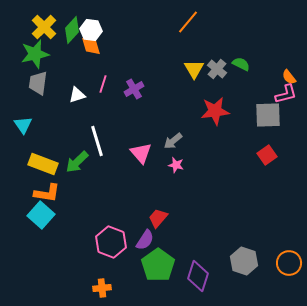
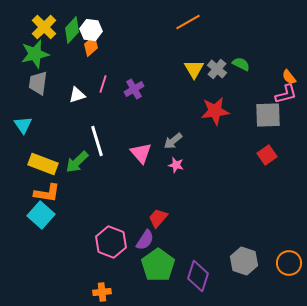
orange line: rotated 20 degrees clockwise
orange diamond: rotated 65 degrees clockwise
orange cross: moved 4 px down
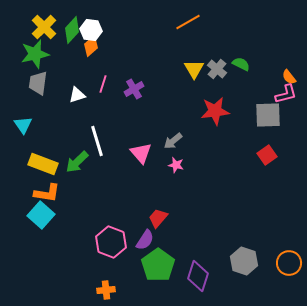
orange cross: moved 4 px right, 2 px up
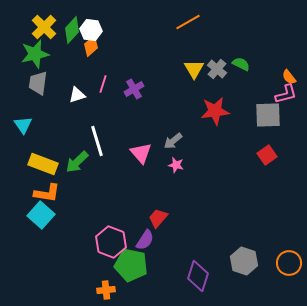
green pentagon: moved 27 px left; rotated 24 degrees counterclockwise
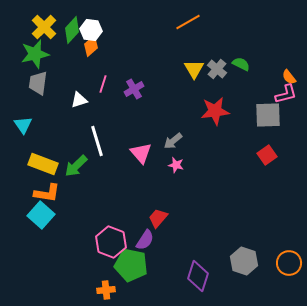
white triangle: moved 2 px right, 5 px down
green arrow: moved 1 px left, 4 px down
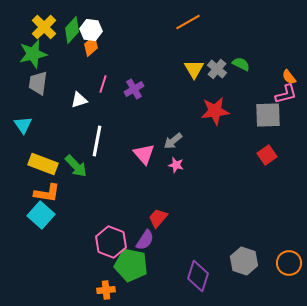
green star: moved 2 px left
white line: rotated 28 degrees clockwise
pink triangle: moved 3 px right, 1 px down
green arrow: rotated 90 degrees counterclockwise
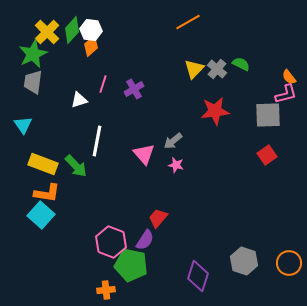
yellow cross: moved 3 px right, 5 px down
green star: rotated 12 degrees counterclockwise
yellow triangle: rotated 15 degrees clockwise
gray trapezoid: moved 5 px left, 1 px up
